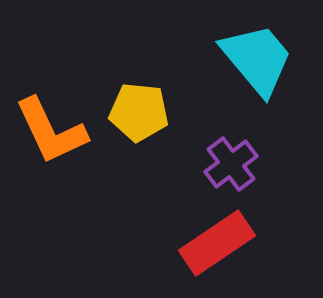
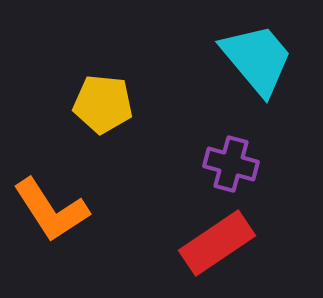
yellow pentagon: moved 36 px left, 8 px up
orange L-shape: moved 79 px down; rotated 8 degrees counterclockwise
purple cross: rotated 38 degrees counterclockwise
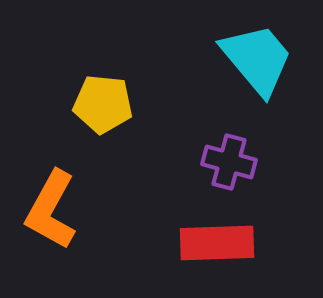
purple cross: moved 2 px left, 2 px up
orange L-shape: rotated 62 degrees clockwise
red rectangle: rotated 32 degrees clockwise
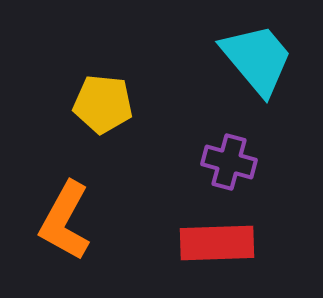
orange L-shape: moved 14 px right, 11 px down
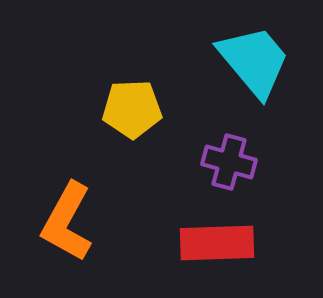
cyan trapezoid: moved 3 px left, 2 px down
yellow pentagon: moved 29 px right, 5 px down; rotated 8 degrees counterclockwise
orange L-shape: moved 2 px right, 1 px down
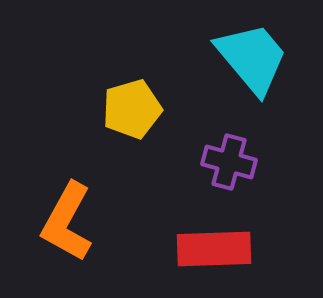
cyan trapezoid: moved 2 px left, 3 px up
yellow pentagon: rotated 14 degrees counterclockwise
red rectangle: moved 3 px left, 6 px down
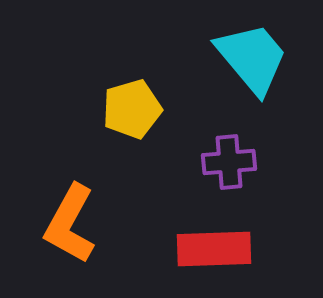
purple cross: rotated 20 degrees counterclockwise
orange L-shape: moved 3 px right, 2 px down
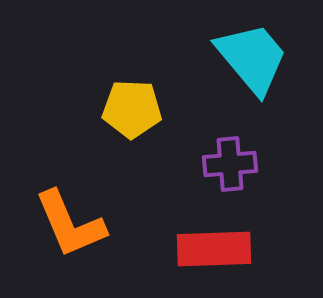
yellow pentagon: rotated 18 degrees clockwise
purple cross: moved 1 px right, 2 px down
orange L-shape: rotated 52 degrees counterclockwise
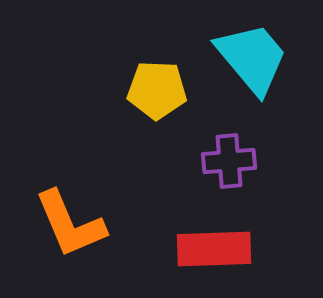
yellow pentagon: moved 25 px right, 19 px up
purple cross: moved 1 px left, 3 px up
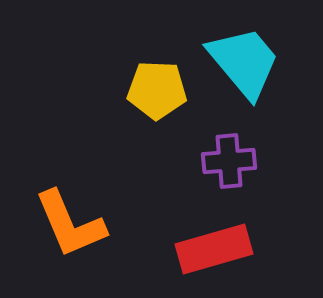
cyan trapezoid: moved 8 px left, 4 px down
red rectangle: rotated 14 degrees counterclockwise
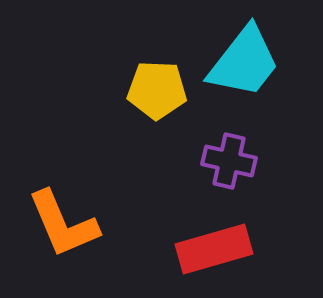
cyan trapezoid: rotated 78 degrees clockwise
purple cross: rotated 18 degrees clockwise
orange L-shape: moved 7 px left
